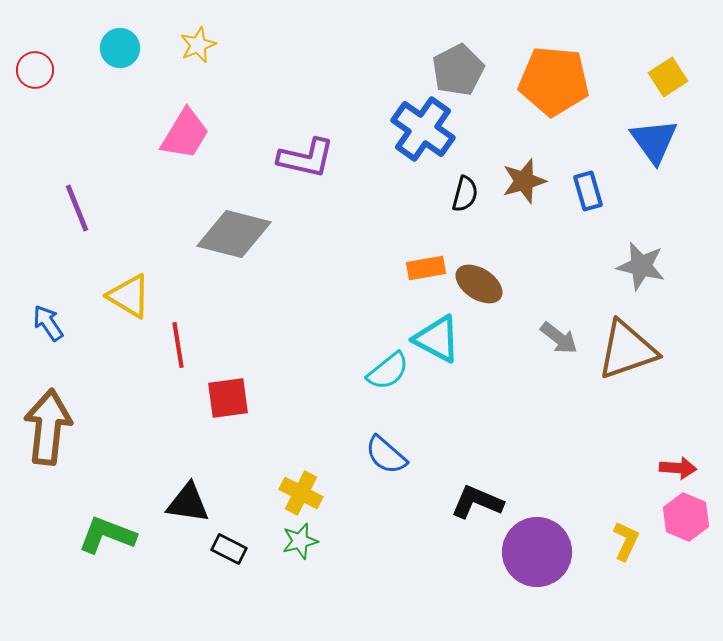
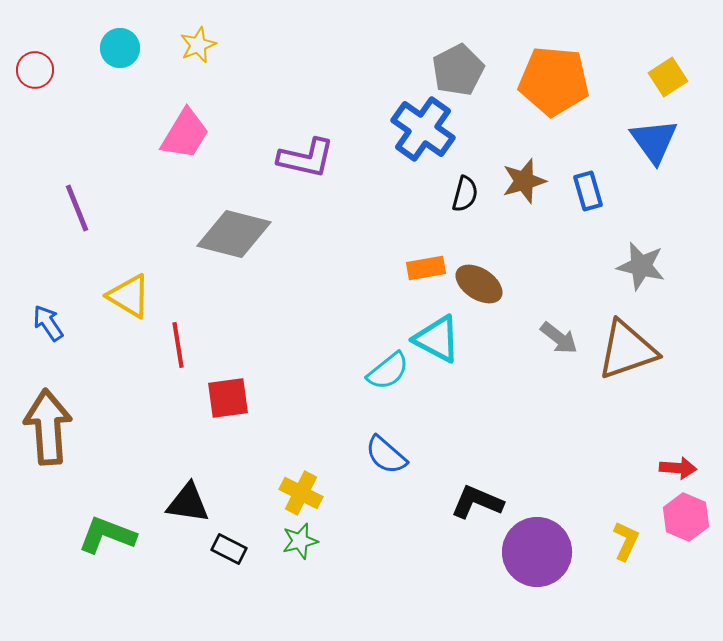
brown arrow: rotated 10 degrees counterclockwise
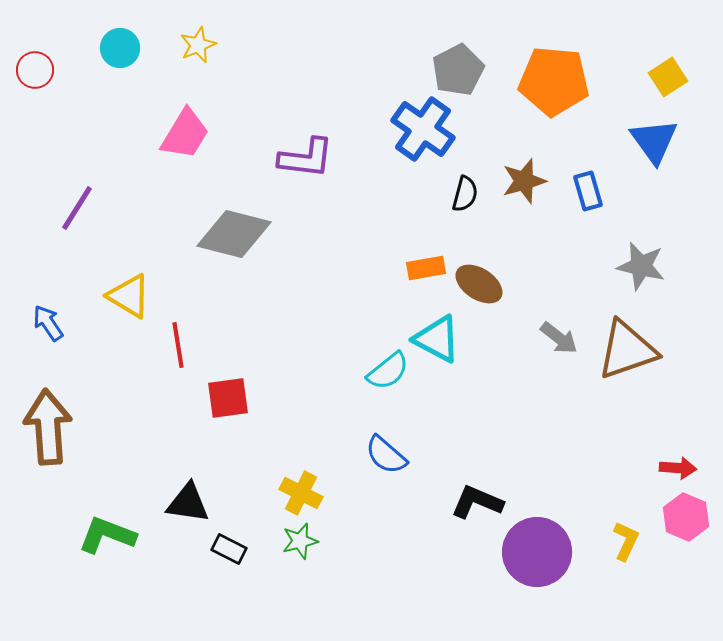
purple L-shape: rotated 6 degrees counterclockwise
purple line: rotated 54 degrees clockwise
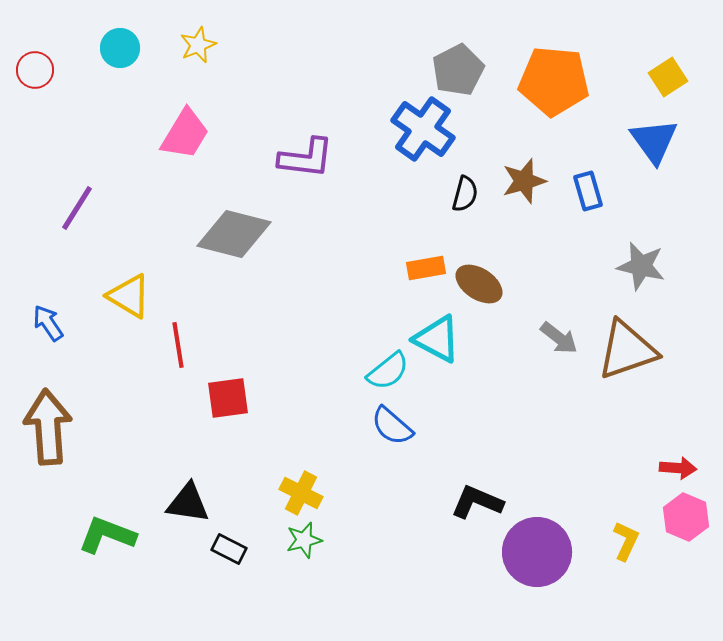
blue semicircle: moved 6 px right, 29 px up
green star: moved 4 px right, 1 px up
